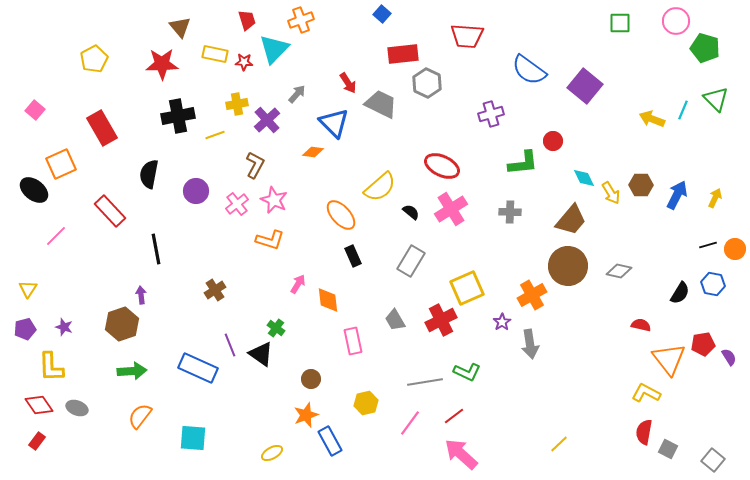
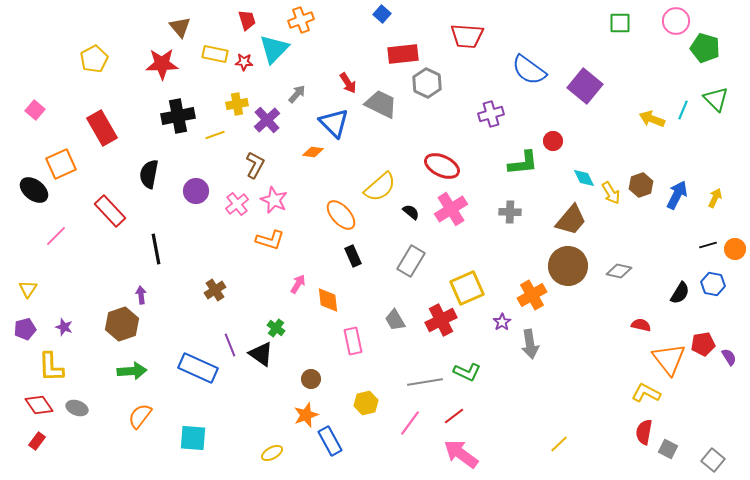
brown hexagon at (641, 185): rotated 20 degrees counterclockwise
pink arrow at (461, 454): rotated 6 degrees counterclockwise
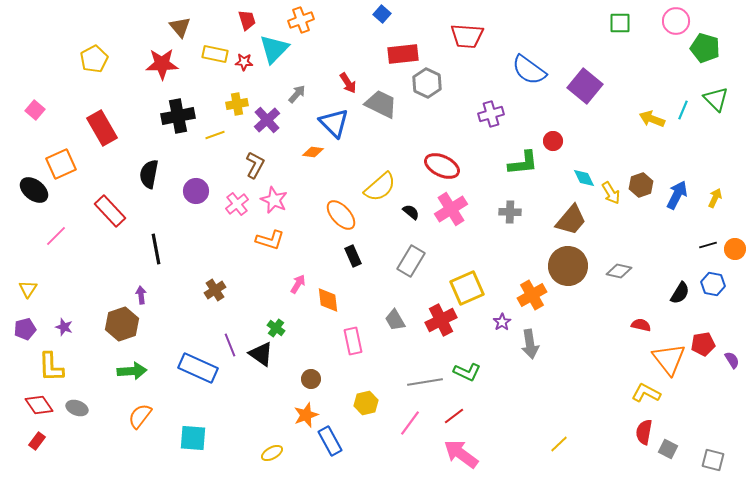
purple semicircle at (729, 357): moved 3 px right, 3 px down
gray square at (713, 460): rotated 25 degrees counterclockwise
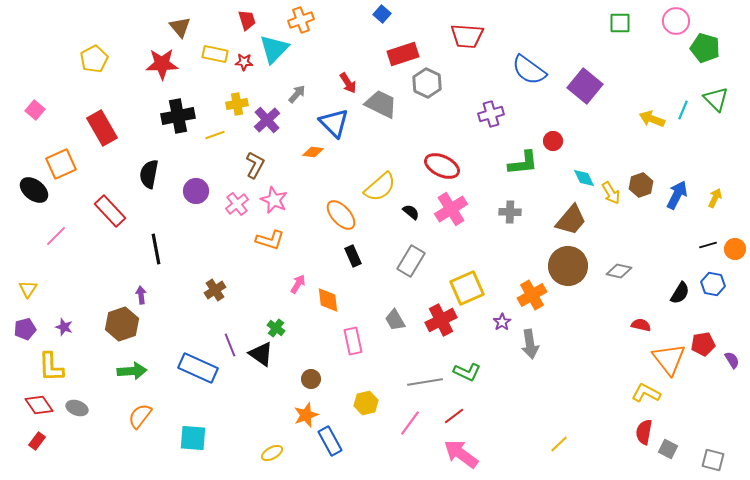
red rectangle at (403, 54): rotated 12 degrees counterclockwise
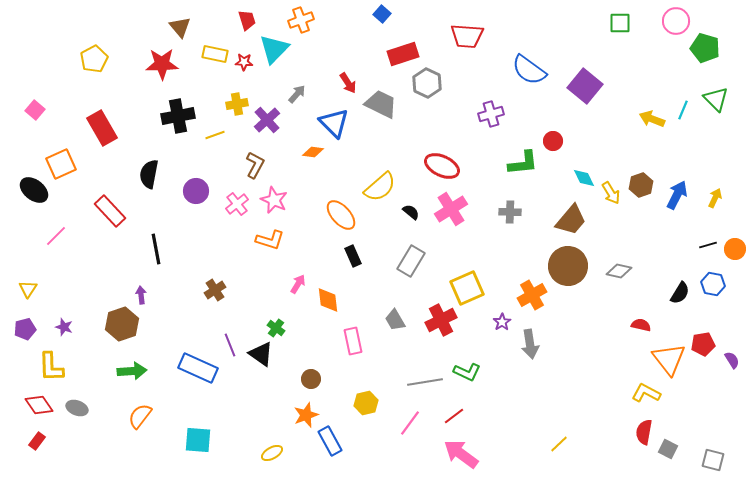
cyan square at (193, 438): moved 5 px right, 2 px down
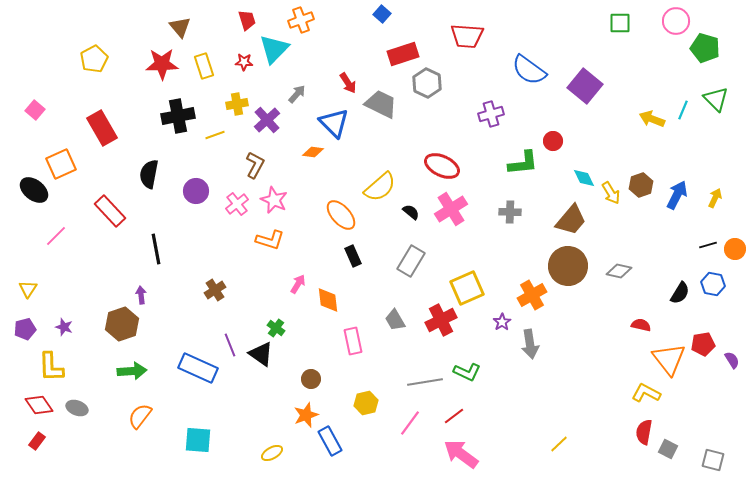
yellow rectangle at (215, 54): moved 11 px left, 12 px down; rotated 60 degrees clockwise
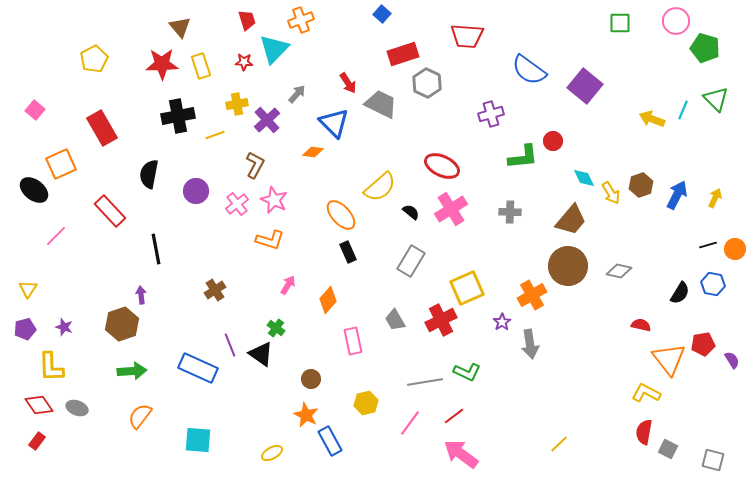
yellow rectangle at (204, 66): moved 3 px left
green L-shape at (523, 163): moved 6 px up
black rectangle at (353, 256): moved 5 px left, 4 px up
pink arrow at (298, 284): moved 10 px left, 1 px down
orange diamond at (328, 300): rotated 48 degrees clockwise
orange star at (306, 415): rotated 25 degrees counterclockwise
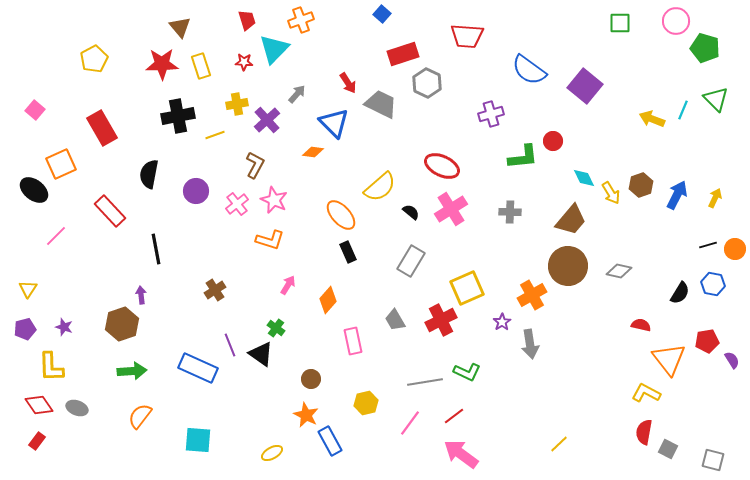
red pentagon at (703, 344): moved 4 px right, 3 px up
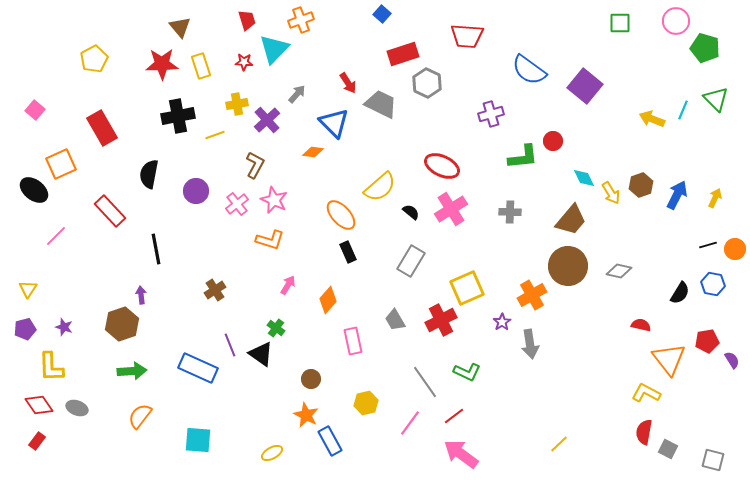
gray line at (425, 382): rotated 64 degrees clockwise
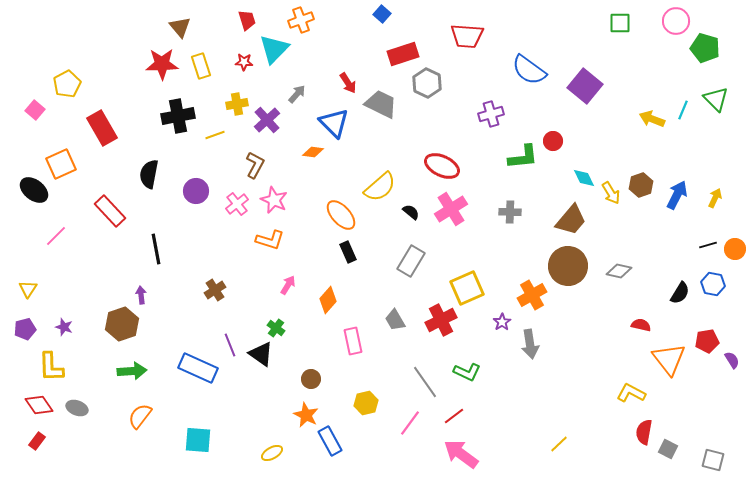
yellow pentagon at (94, 59): moved 27 px left, 25 px down
yellow L-shape at (646, 393): moved 15 px left
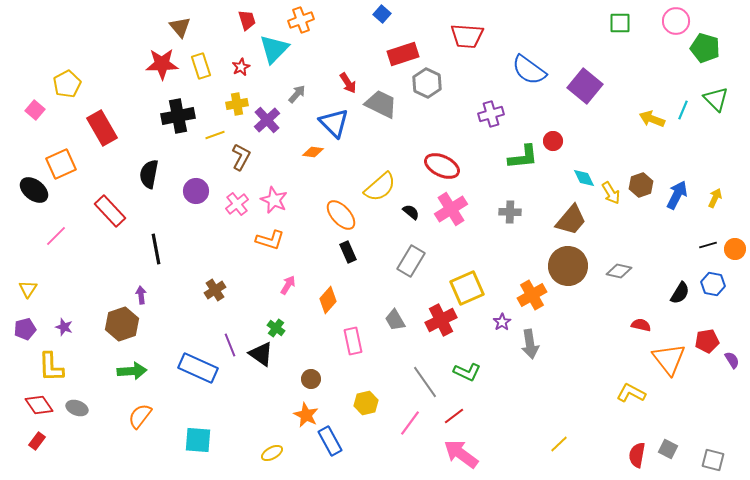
red star at (244, 62): moved 3 px left, 5 px down; rotated 30 degrees counterclockwise
brown L-shape at (255, 165): moved 14 px left, 8 px up
red semicircle at (644, 432): moved 7 px left, 23 px down
